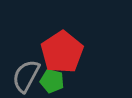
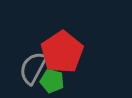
gray semicircle: moved 7 px right, 8 px up
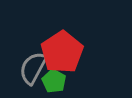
green pentagon: moved 2 px right; rotated 15 degrees clockwise
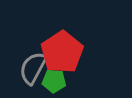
green pentagon: rotated 25 degrees counterclockwise
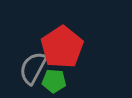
red pentagon: moved 5 px up
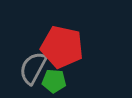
red pentagon: rotated 27 degrees counterclockwise
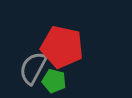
green pentagon: rotated 10 degrees clockwise
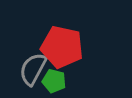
gray semicircle: moved 1 px down
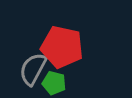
green pentagon: moved 2 px down
